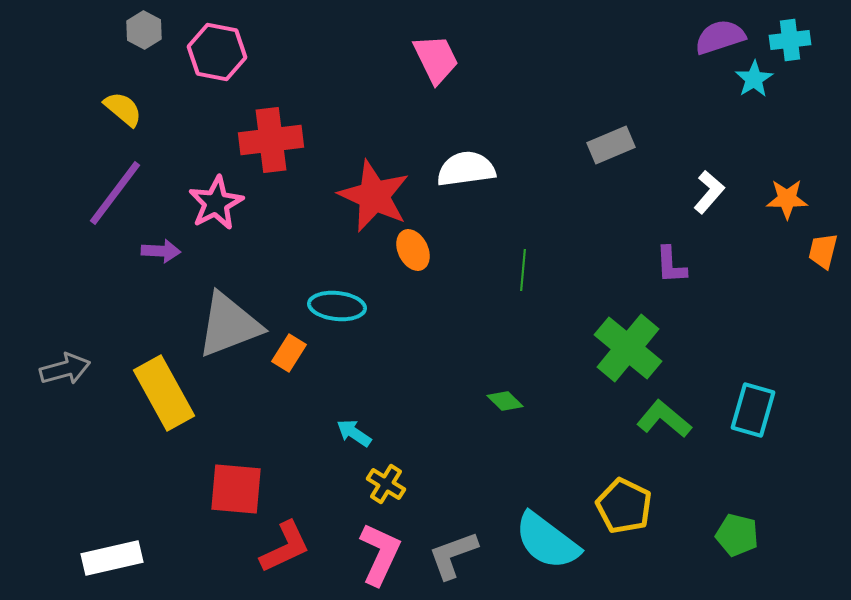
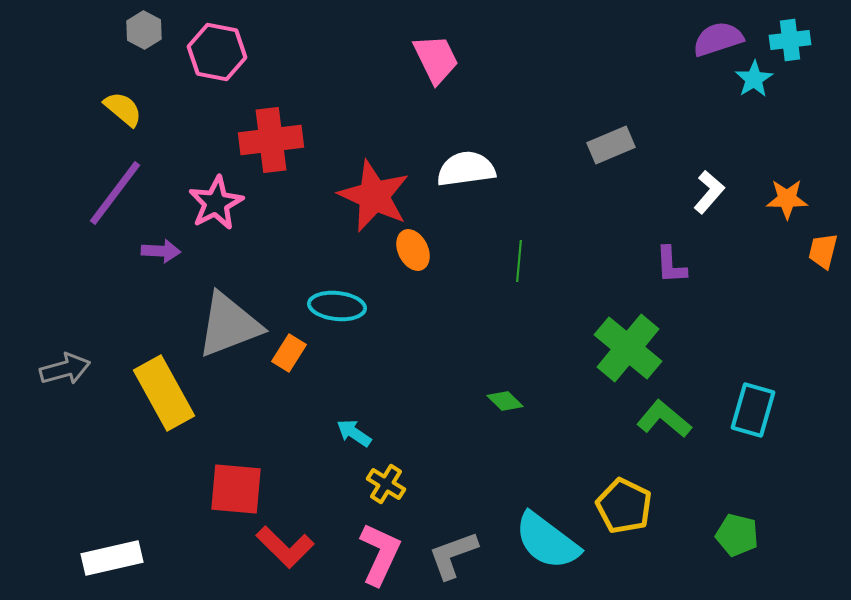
purple semicircle: moved 2 px left, 2 px down
green line: moved 4 px left, 9 px up
red L-shape: rotated 70 degrees clockwise
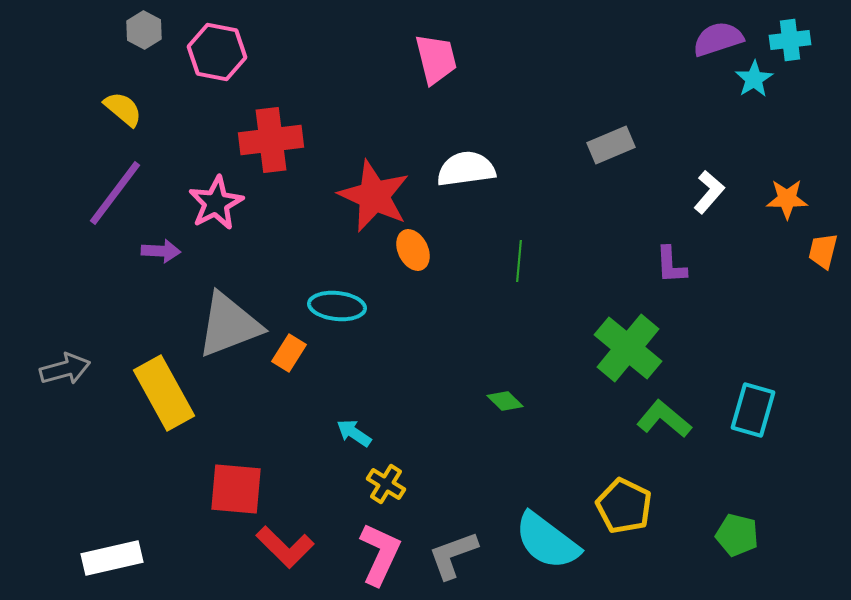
pink trapezoid: rotated 12 degrees clockwise
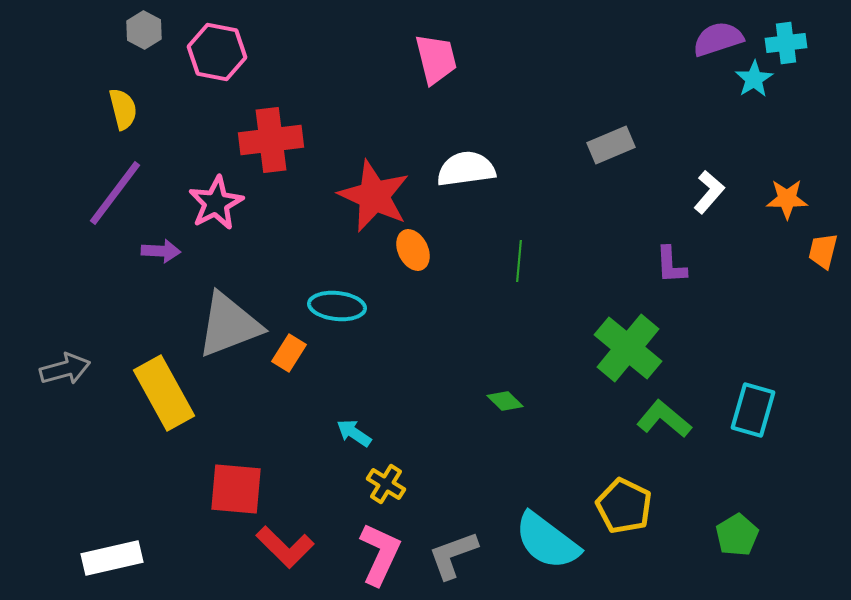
cyan cross: moved 4 px left, 3 px down
yellow semicircle: rotated 36 degrees clockwise
green pentagon: rotated 27 degrees clockwise
